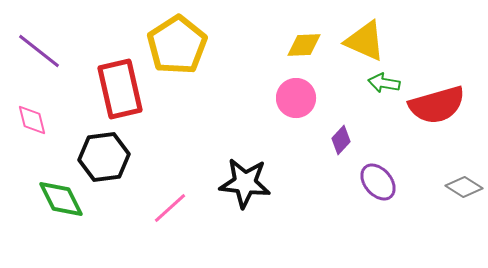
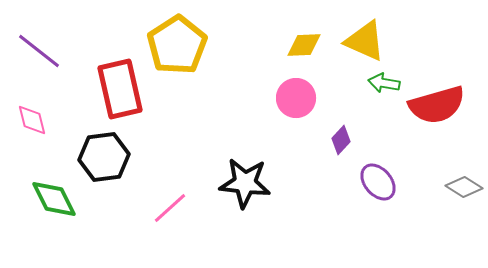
green diamond: moved 7 px left
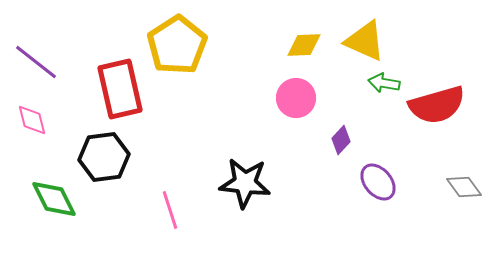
purple line: moved 3 px left, 11 px down
gray diamond: rotated 21 degrees clockwise
pink line: moved 2 px down; rotated 66 degrees counterclockwise
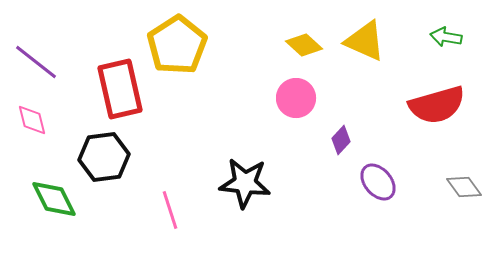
yellow diamond: rotated 45 degrees clockwise
green arrow: moved 62 px right, 46 px up
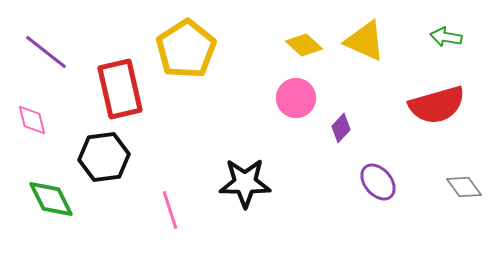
yellow pentagon: moved 9 px right, 4 px down
purple line: moved 10 px right, 10 px up
purple diamond: moved 12 px up
black star: rotated 6 degrees counterclockwise
green diamond: moved 3 px left
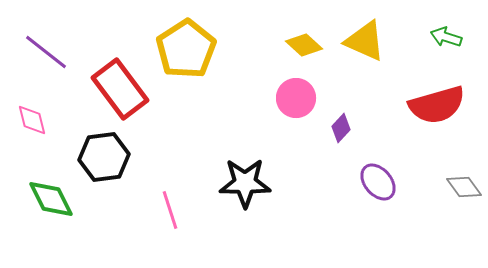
green arrow: rotated 8 degrees clockwise
red rectangle: rotated 24 degrees counterclockwise
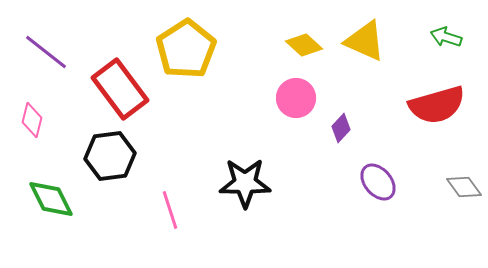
pink diamond: rotated 28 degrees clockwise
black hexagon: moved 6 px right, 1 px up
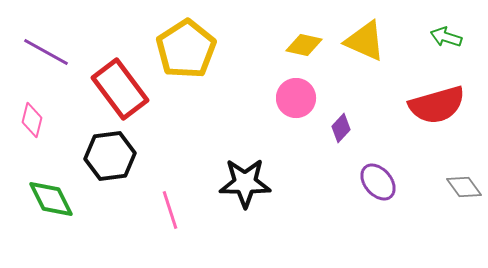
yellow diamond: rotated 30 degrees counterclockwise
purple line: rotated 9 degrees counterclockwise
